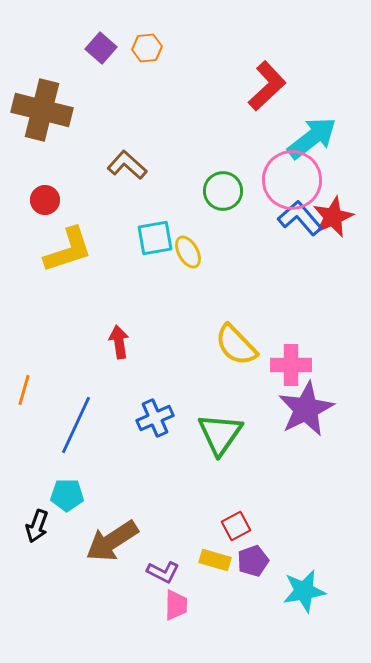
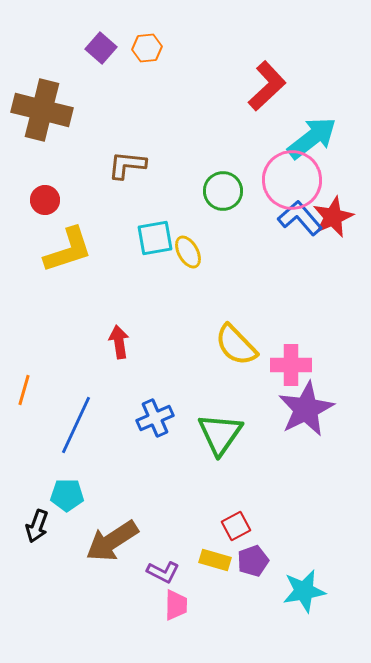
brown L-shape: rotated 36 degrees counterclockwise
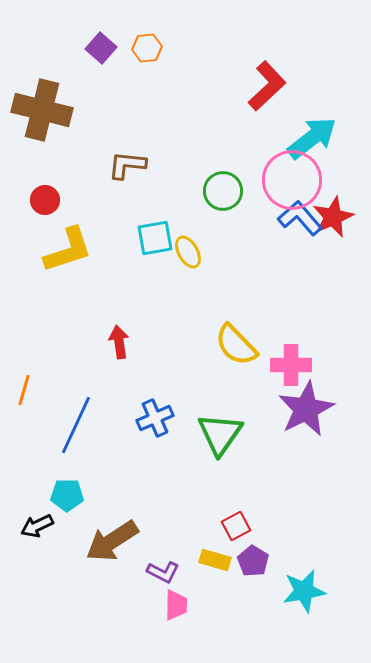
black arrow: rotated 44 degrees clockwise
purple pentagon: rotated 20 degrees counterclockwise
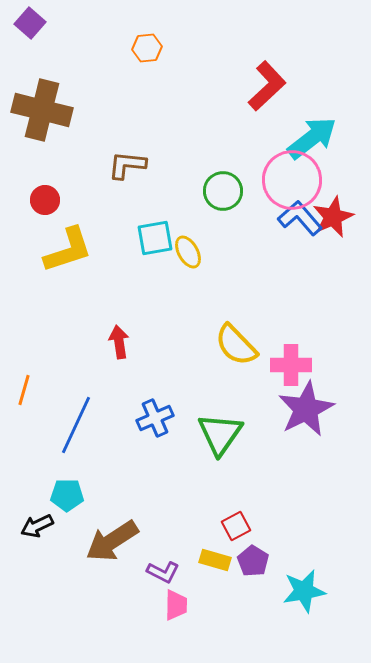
purple square: moved 71 px left, 25 px up
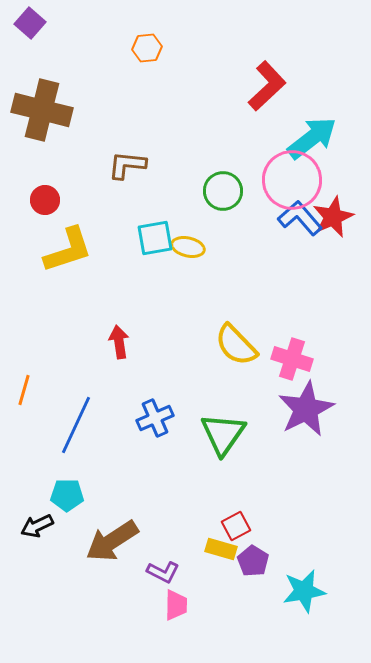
yellow ellipse: moved 5 px up; rotated 48 degrees counterclockwise
pink cross: moved 1 px right, 6 px up; rotated 18 degrees clockwise
green triangle: moved 3 px right
yellow rectangle: moved 6 px right, 11 px up
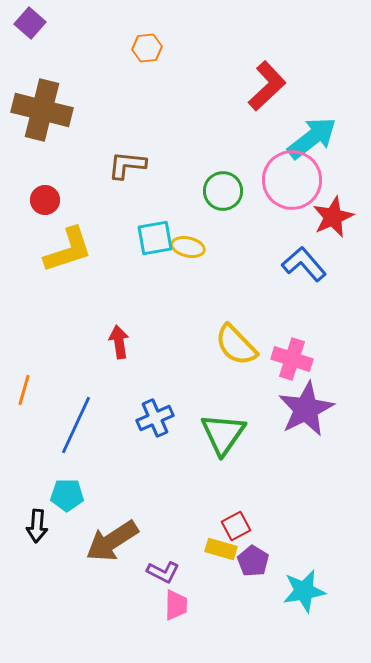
blue L-shape: moved 4 px right, 46 px down
black arrow: rotated 60 degrees counterclockwise
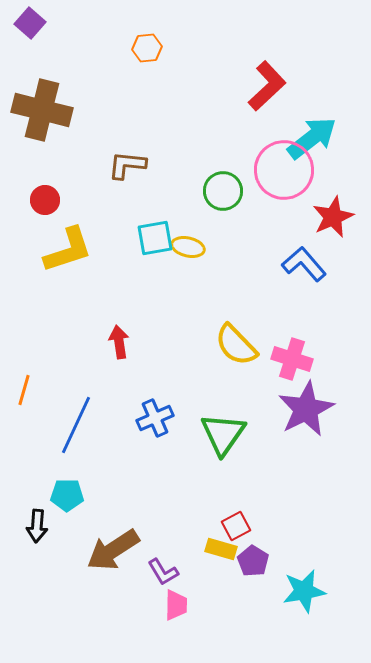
pink circle: moved 8 px left, 10 px up
brown arrow: moved 1 px right, 9 px down
purple L-shape: rotated 32 degrees clockwise
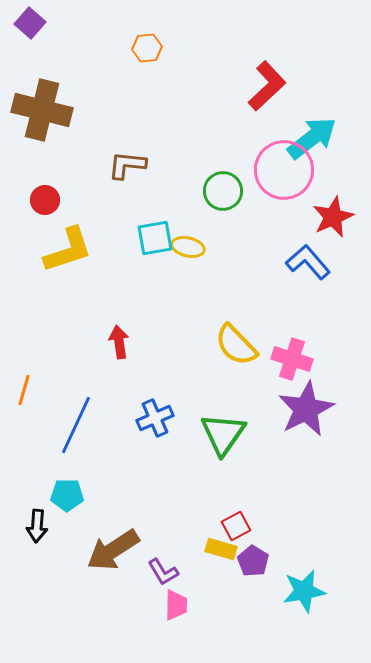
blue L-shape: moved 4 px right, 2 px up
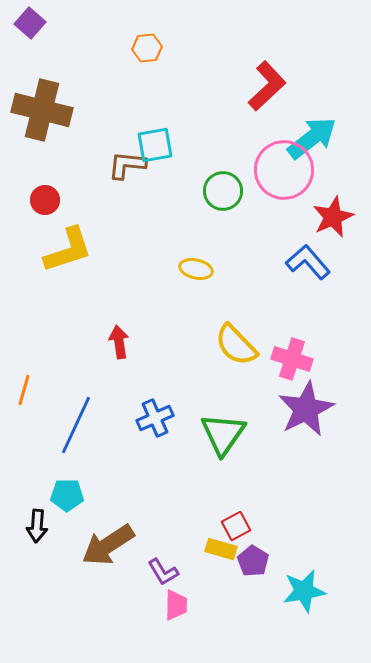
cyan square: moved 93 px up
yellow ellipse: moved 8 px right, 22 px down
brown arrow: moved 5 px left, 5 px up
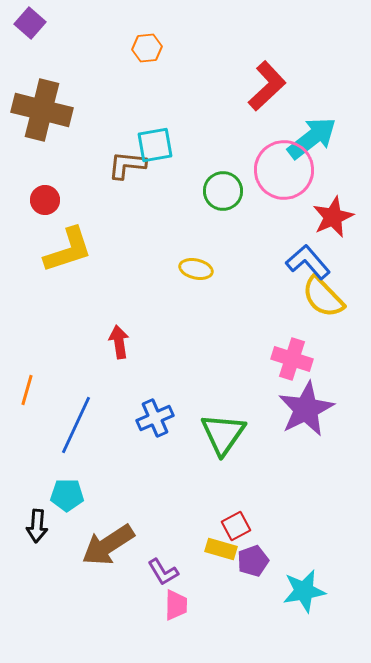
yellow semicircle: moved 87 px right, 48 px up
orange line: moved 3 px right
purple pentagon: rotated 20 degrees clockwise
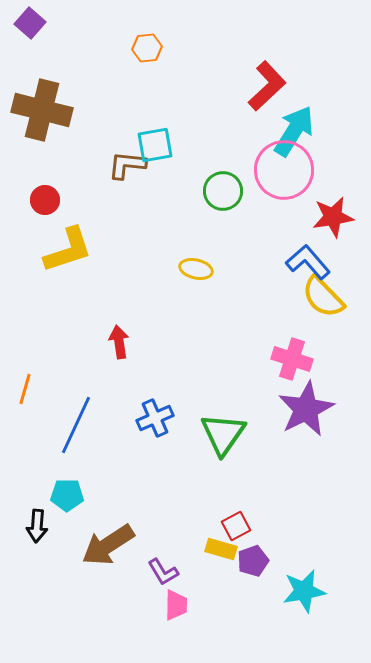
cyan arrow: moved 18 px left, 7 px up; rotated 20 degrees counterclockwise
red star: rotated 15 degrees clockwise
orange line: moved 2 px left, 1 px up
